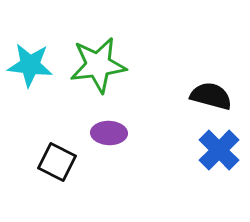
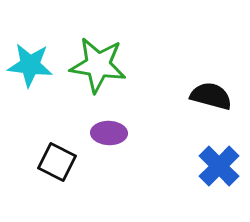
green star: rotated 16 degrees clockwise
blue cross: moved 16 px down
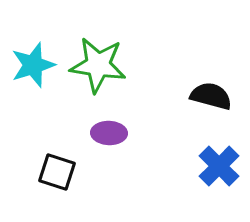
cyan star: moved 3 px right; rotated 24 degrees counterclockwise
black square: moved 10 px down; rotated 9 degrees counterclockwise
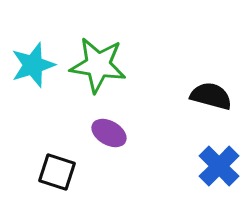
purple ellipse: rotated 28 degrees clockwise
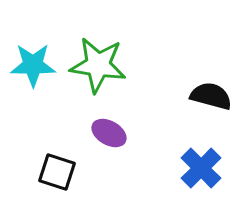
cyan star: rotated 18 degrees clockwise
blue cross: moved 18 px left, 2 px down
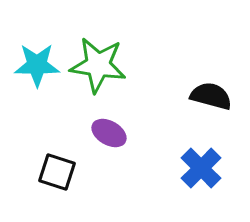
cyan star: moved 4 px right
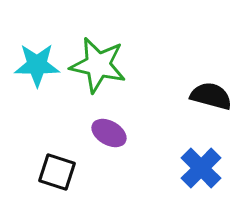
green star: rotated 4 degrees clockwise
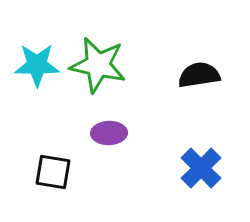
black semicircle: moved 12 px left, 21 px up; rotated 24 degrees counterclockwise
purple ellipse: rotated 32 degrees counterclockwise
black square: moved 4 px left; rotated 9 degrees counterclockwise
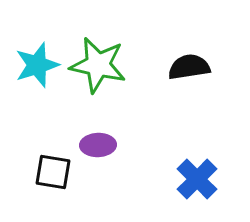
cyan star: rotated 18 degrees counterclockwise
black semicircle: moved 10 px left, 8 px up
purple ellipse: moved 11 px left, 12 px down
blue cross: moved 4 px left, 11 px down
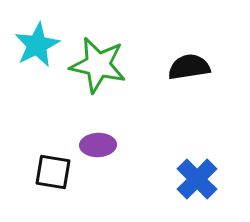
cyan star: moved 20 px up; rotated 9 degrees counterclockwise
